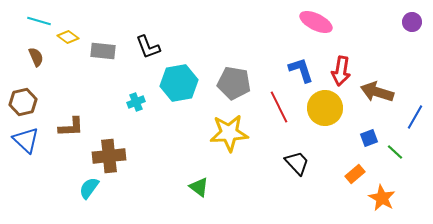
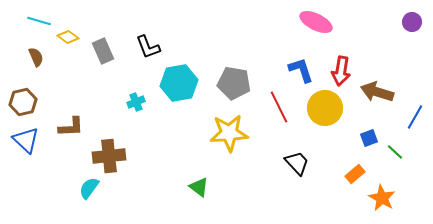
gray rectangle: rotated 60 degrees clockwise
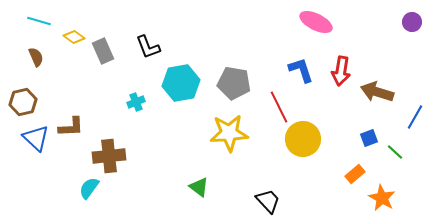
yellow diamond: moved 6 px right
cyan hexagon: moved 2 px right
yellow circle: moved 22 px left, 31 px down
blue triangle: moved 10 px right, 2 px up
black trapezoid: moved 29 px left, 38 px down
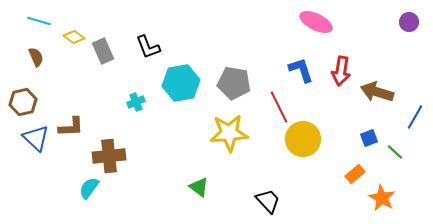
purple circle: moved 3 px left
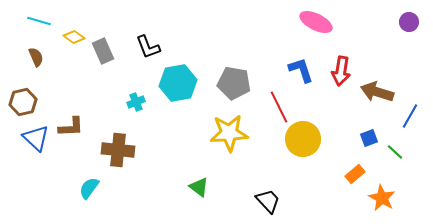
cyan hexagon: moved 3 px left
blue line: moved 5 px left, 1 px up
brown cross: moved 9 px right, 6 px up; rotated 12 degrees clockwise
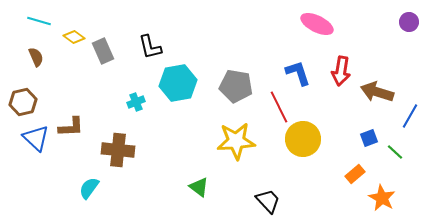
pink ellipse: moved 1 px right, 2 px down
black L-shape: moved 2 px right; rotated 8 degrees clockwise
blue L-shape: moved 3 px left, 3 px down
gray pentagon: moved 2 px right, 3 px down
yellow star: moved 7 px right, 8 px down
